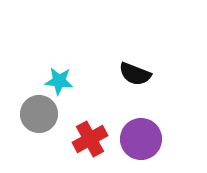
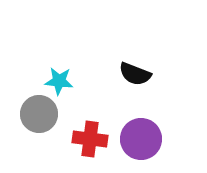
red cross: rotated 36 degrees clockwise
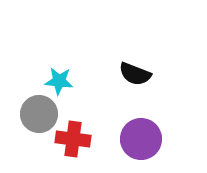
red cross: moved 17 px left
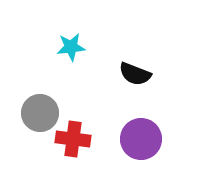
cyan star: moved 12 px right, 34 px up; rotated 12 degrees counterclockwise
gray circle: moved 1 px right, 1 px up
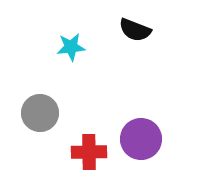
black semicircle: moved 44 px up
red cross: moved 16 px right, 13 px down; rotated 8 degrees counterclockwise
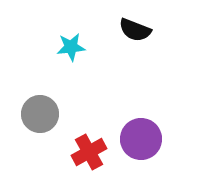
gray circle: moved 1 px down
red cross: rotated 28 degrees counterclockwise
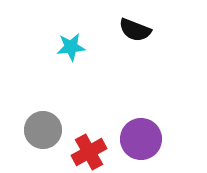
gray circle: moved 3 px right, 16 px down
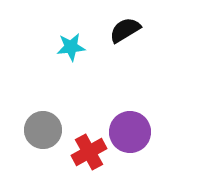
black semicircle: moved 10 px left; rotated 128 degrees clockwise
purple circle: moved 11 px left, 7 px up
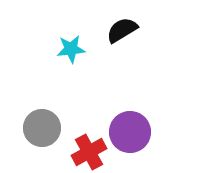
black semicircle: moved 3 px left
cyan star: moved 2 px down
gray circle: moved 1 px left, 2 px up
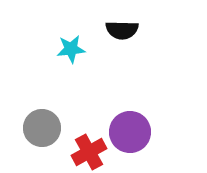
black semicircle: rotated 148 degrees counterclockwise
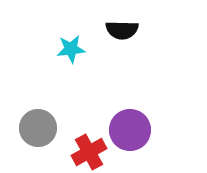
gray circle: moved 4 px left
purple circle: moved 2 px up
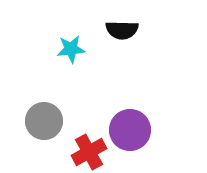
gray circle: moved 6 px right, 7 px up
